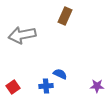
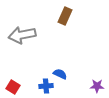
red square: rotated 24 degrees counterclockwise
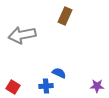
blue semicircle: moved 1 px left, 1 px up
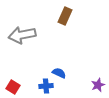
purple star: moved 1 px right, 1 px up; rotated 24 degrees counterclockwise
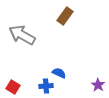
brown rectangle: rotated 12 degrees clockwise
gray arrow: rotated 40 degrees clockwise
purple star: rotated 16 degrees counterclockwise
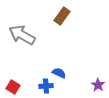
brown rectangle: moved 3 px left
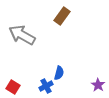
blue semicircle: rotated 80 degrees clockwise
blue cross: rotated 24 degrees counterclockwise
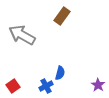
blue semicircle: moved 1 px right
red square: moved 1 px up; rotated 24 degrees clockwise
